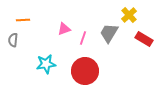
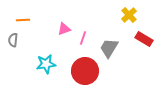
gray trapezoid: moved 15 px down
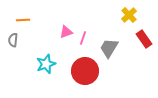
pink triangle: moved 2 px right, 3 px down
red rectangle: rotated 24 degrees clockwise
cyan star: rotated 12 degrees counterclockwise
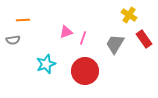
yellow cross: rotated 14 degrees counterclockwise
gray semicircle: rotated 104 degrees counterclockwise
gray trapezoid: moved 6 px right, 4 px up
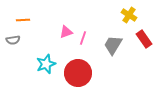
gray trapezoid: moved 2 px left, 1 px down
red circle: moved 7 px left, 2 px down
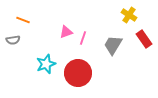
orange line: rotated 24 degrees clockwise
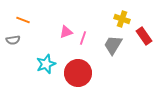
yellow cross: moved 7 px left, 4 px down; rotated 14 degrees counterclockwise
red rectangle: moved 3 px up
